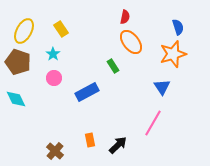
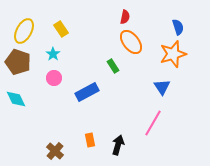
black arrow: rotated 30 degrees counterclockwise
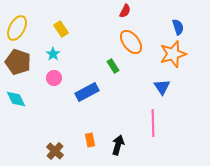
red semicircle: moved 6 px up; rotated 16 degrees clockwise
yellow ellipse: moved 7 px left, 3 px up
pink line: rotated 32 degrees counterclockwise
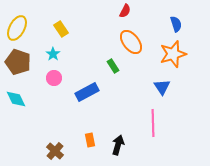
blue semicircle: moved 2 px left, 3 px up
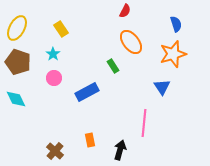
pink line: moved 9 px left; rotated 8 degrees clockwise
black arrow: moved 2 px right, 5 px down
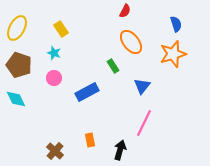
cyan star: moved 1 px right, 1 px up; rotated 16 degrees counterclockwise
brown pentagon: moved 1 px right, 3 px down
blue triangle: moved 20 px left, 1 px up; rotated 12 degrees clockwise
pink line: rotated 20 degrees clockwise
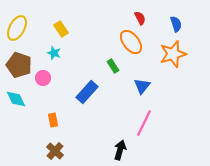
red semicircle: moved 15 px right, 7 px down; rotated 56 degrees counterclockwise
pink circle: moved 11 px left
blue rectangle: rotated 20 degrees counterclockwise
orange rectangle: moved 37 px left, 20 px up
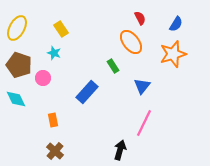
blue semicircle: rotated 49 degrees clockwise
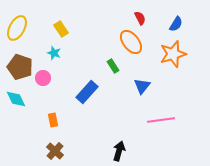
brown pentagon: moved 1 px right, 2 px down
pink line: moved 17 px right, 3 px up; rotated 56 degrees clockwise
black arrow: moved 1 px left, 1 px down
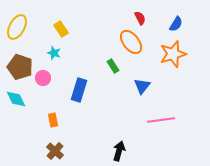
yellow ellipse: moved 1 px up
blue rectangle: moved 8 px left, 2 px up; rotated 25 degrees counterclockwise
